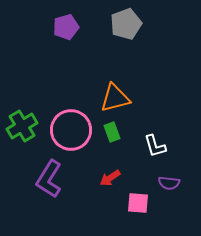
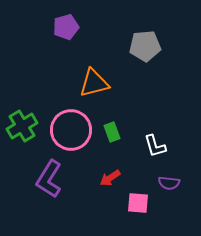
gray pentagon: moved 19 px right, 22 px down; rotated 16 degrees clockwise
orange triangle: moved 21 px left, 15 px up
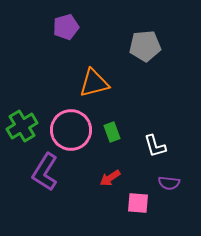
purple L-shape: moved 4 px left, 7 px up
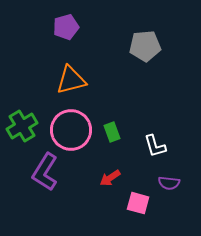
orange triangle: moved 23 px left, 3 px up
pink square: rotated 10 degrees clockwise
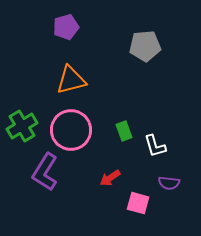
green rectangle: moved 12 px right, 1 px up
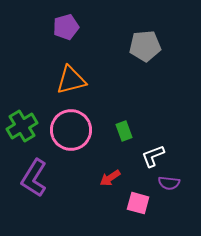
white L-shape: moved 2 px left, 10 px down; rotated 85 degrees clockwise
purple L-shape: moved 11 px left, 6 px down
